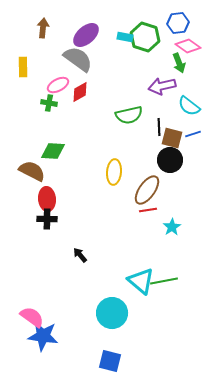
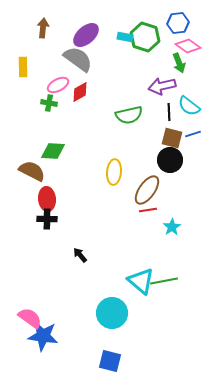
black line: moved 10 px right, 15 px up
pink semicircle: moved 2 px left, 1 px down
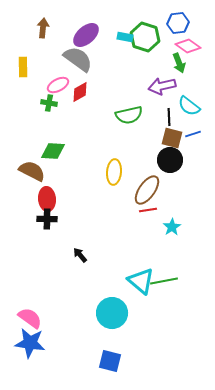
black line: moved 5 px down
blue star: moved 13 px left, 7 px down
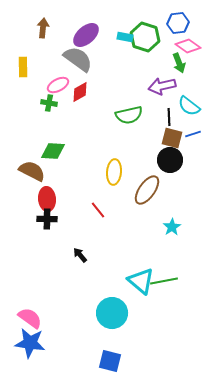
red line: moved 50 px left; rotated 60 degrees clockwise
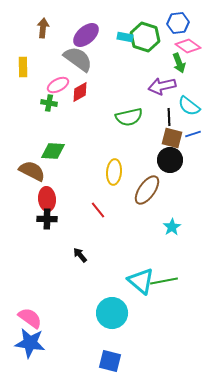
green semicircle: moved 2 px down
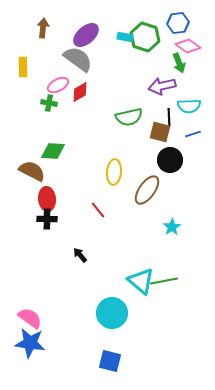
cyan semicircle: rotated 40 degrees counterclockwise
brown square: moved 12 px left, 6 px up
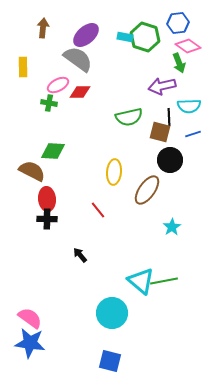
red diamond: rotated 30 degrees clockwise
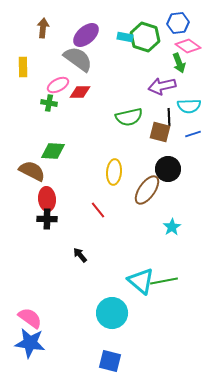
black circle: moved 2 px left, 9 px down
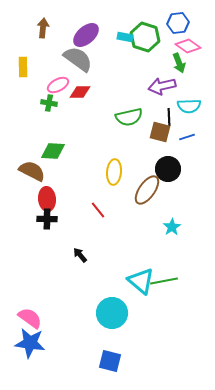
blue line: moved 6 px left, 3 px down
